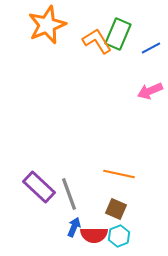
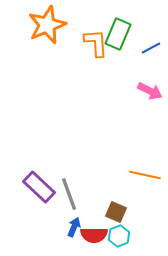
orange L-shape: moved 1 px left, 2 px down; rotated 28 degrees clockwise
pink arrow: rotated 130 degrees counterclockwise
orange line: moved 26 px right, 1 px down
brown square: moved 3 px down
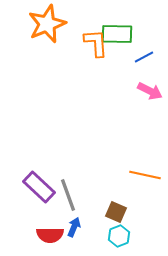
orange star: moved 1 px up
green rectangle: moved 1 px left; rotated 68 degrees clockwise
blue line: moved 7 px left, 9 px down
gray line: moved 1 px left, 1 px down
red semicircle: moved 44 px left
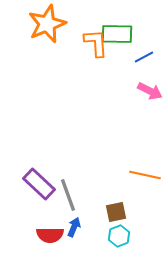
purple rectangle: moved 3 px up
brown square: rotated 35 degrees counterclockwise
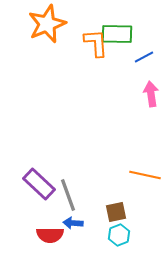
pink arrow: moved 1 px right, 3 px down; rotated 125 degrees counterclockwise
blue arrow: moved 1 px left, 4 px up; rotated 108 degrees counterclockwise
cyan hexagon: moved 1 px up
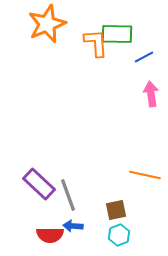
brown square: moved 2 px up
blue arrow: moved 3 px down
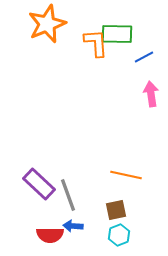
orange line: moved 19 px left
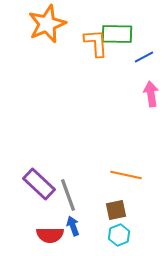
blue arrow: rotated 66 degrees clockwise
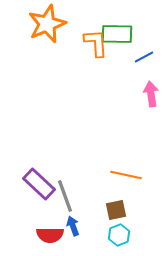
gray line: moved 3 px left, 1 px down
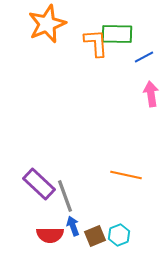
brown square: moved 21 px left, 26 px down; rotated 10 degrees counterclockwise
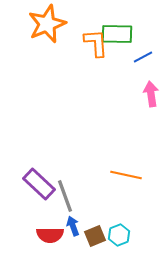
blue line: moved 1 px left
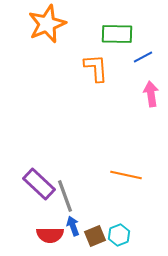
orange L-shape: moved 25 px down
